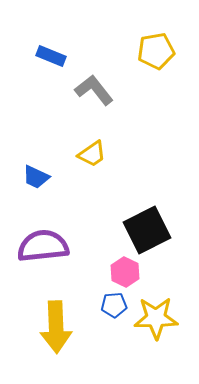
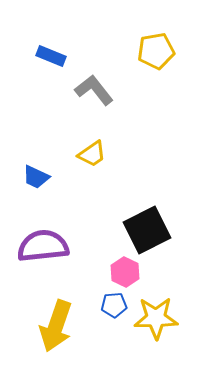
yellow arrow: moved 1 px up; rotated 21 degrees clockwise
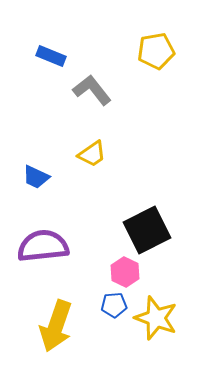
gray L-shape: moved 2 px left
yellow star: rotated 21 degrees clockwise
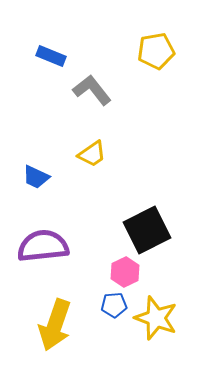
pink hexagon: rotated 8 degrees clockwise
yellow arrow: moved 1 px left, 1 px up
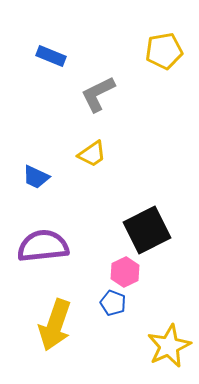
yellow pentagon: moved 8 px right
gray L-shape: moved 6 px right, 4 px down; rotated 78 degrees counterclockwise
blue pentagon: moved 1 px left, 2 px up; rotated 25 degrees clockwise
yellow star: moved 13 px right, 28 px down; rotated 27 degrees clockwise
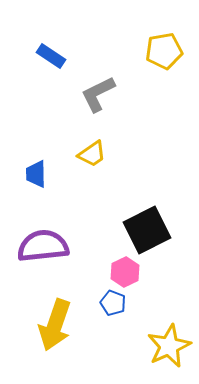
blue rectangle: rotated 12 degrees clockwise
blue trapezoid: moved 3 px up; rotated 64 degrees clockwise
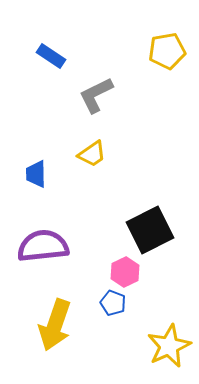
yellow pentagon: moved 3 px right
gray L-shape: moved 2 px left, 1 px down
black square: moved 3 px right
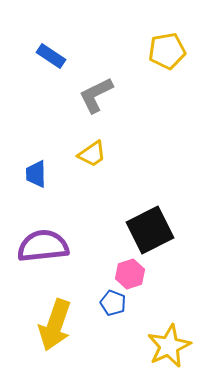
pink hexagon: moved 5 px right, 2 px down; rotated 8 degrees clockwise
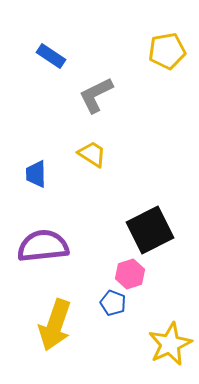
yellow trapezoid: rotated 112 degrees counterclockwise
yellow star: moved 1 px right, 2 px up
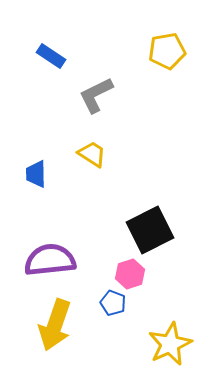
purple semicircle: moved 7 px right, 14 px down
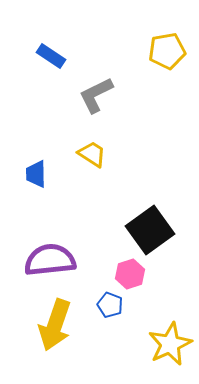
black square: rotated 9 degrees counterclockwise
blue pentagon: moved 3 px left, 2 px down
